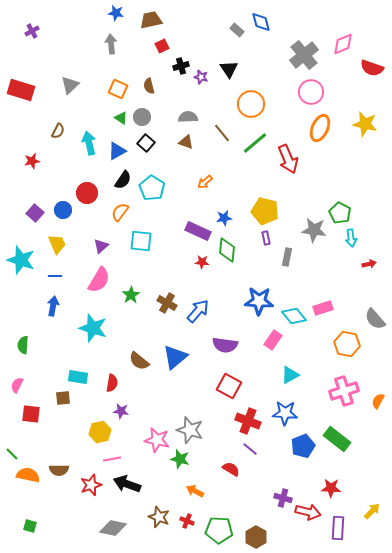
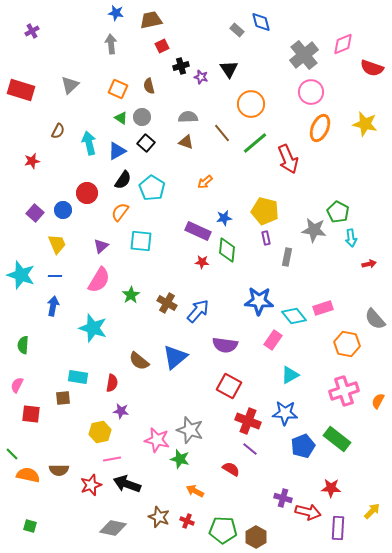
green pentagon at (340, 213): moved 2 px left, 1 px up
cyan star at (21, 260): moved 15 px down
green pentagon at (219, 530): moved 4 px right
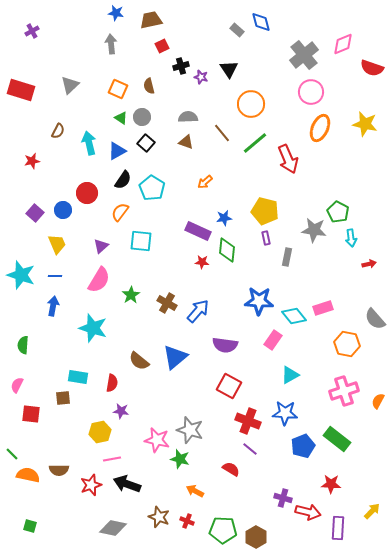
red star at (331, 488): moved 4 px up
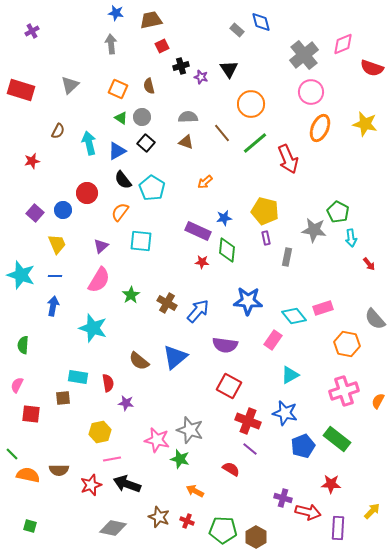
black semicircle at (123, 180): rotated 108 degrees clockwise
red arrow at (369, 264): rotated 64 degrees clockwise
blue star at (259, 301): moved 11 px left
red semicircle at (112, 383): moved 4 px left; rotated 18 degrees counterclockwise
purple star at (121, 411): moved 5 px right, 8 px up
blue star at (285, 413): rotated 10 degrees clockwise
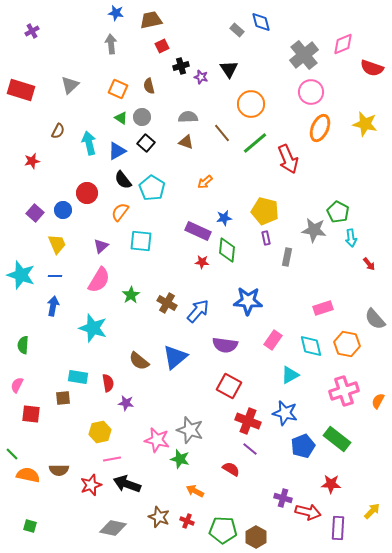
cyan diamond at (294, 316): moved 17 px right, 30 px down; rotated 25 degrees clockwise
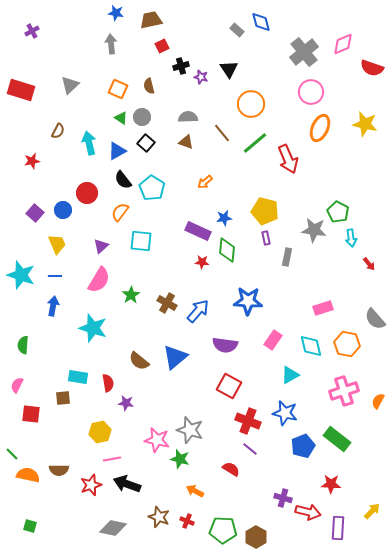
gray cross at (304, 55): moved 3 px up
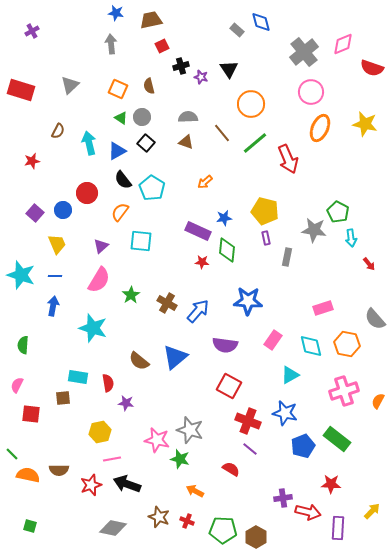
purple cross at (283, 498): rotated 24 degrees counterclockwise
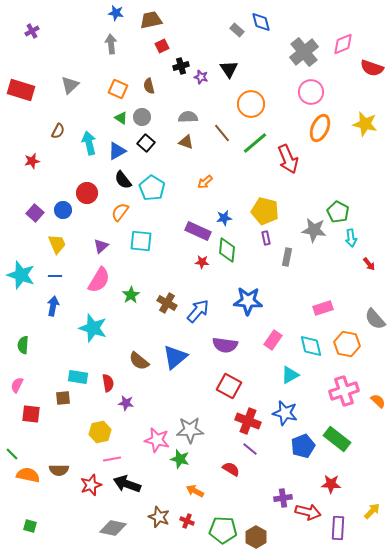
orange semicircle at (378, 401): rotated 105 degrees clockwise
gray star at (190, 430): rotated 20 degrees counterclockwise
